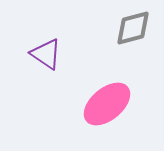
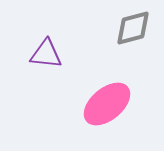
purple triangle: rotated 28 degrees counterclockwise
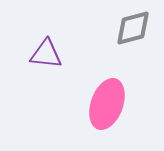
pink ellipse: rotated 30 degrees counterclockwise
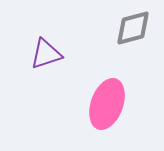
purple triangle: rotated 24 degrees counterclockwise
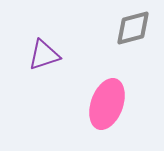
purple triangle: moved 2 px left, 1 px down
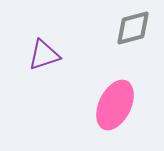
pink ellipse: moved 8 px right, 1 px down; rotated 6 degrees clockwise
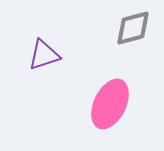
pink ellipse: moved 5 px left, 1 px up
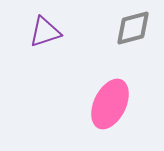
purple triangle: moved 1 px right, 23 px up
